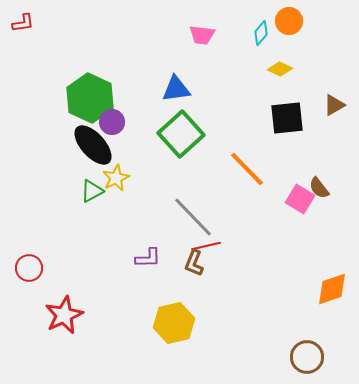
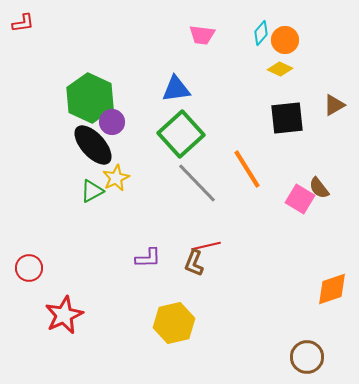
orange circle: moved 4 px left, 19 px down
orange line: rotated 12 degrees clockwise
gray line: moved 4 px right, 34 px up
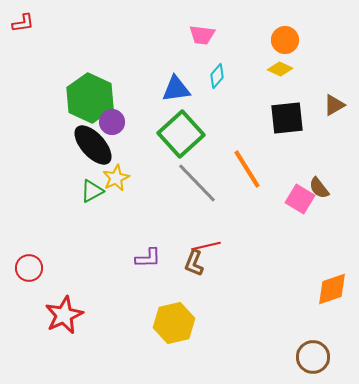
cyan diamond: moved 44 px left, 43 px down
brown circle: moved 6 px right
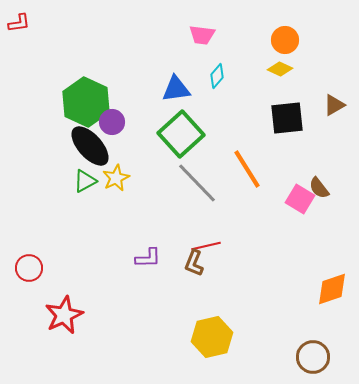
red L-shape: moved 4 px left
green hexagon: moved 4 px left, 4 px down
black ellipse: moved 3 px left, 1 px down
green triangle: moved 7 px left, 10 px up
yellow hexagon: moved 38 px right, 14 px down
